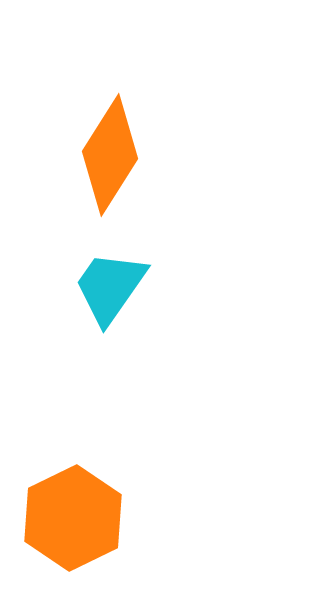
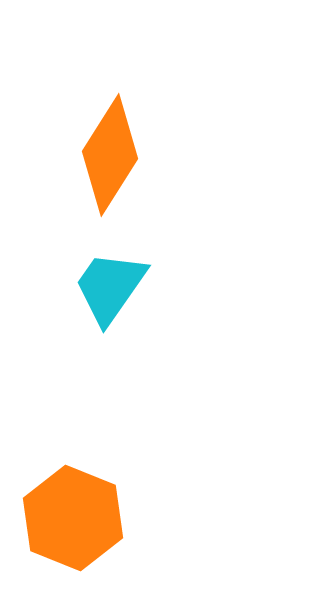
orange hexagon: rotated 12 degrees counterclockwise
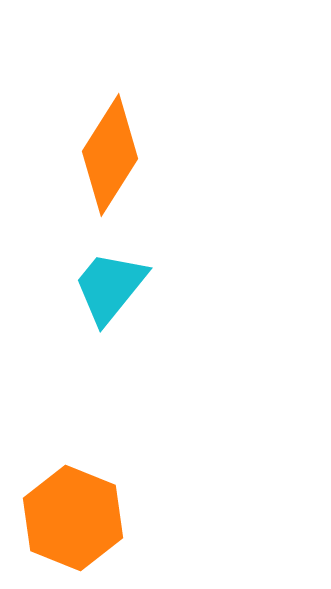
cyan trapezoid: rotated 4 degrees clockwise
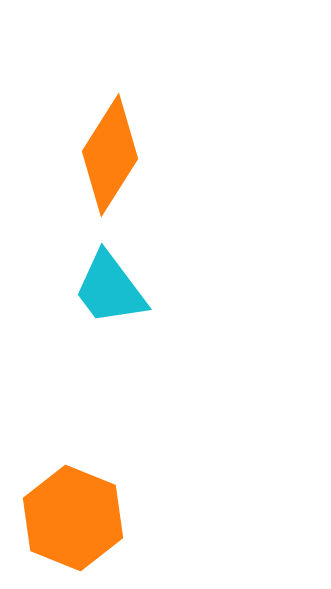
cyan trapezoid: moved 2 px down; rotated 76 degrees counterclockwise
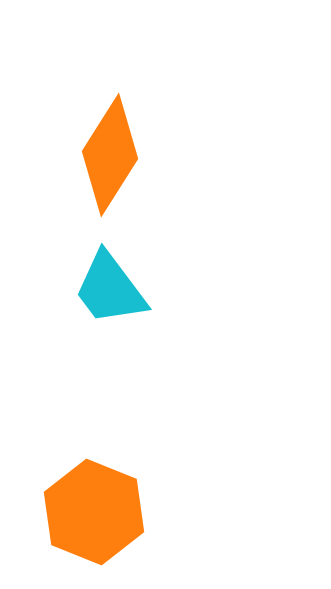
orange hexagon: moved 21 px right, 6 px up
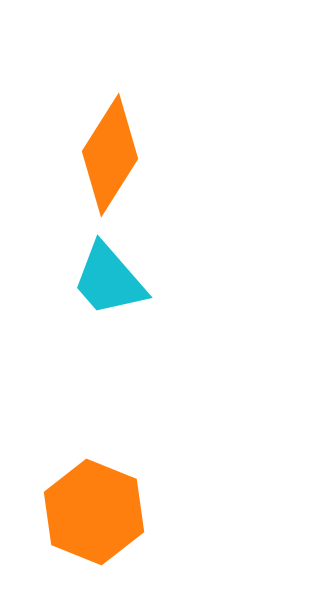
cyan trapezoid: moved 1 px left, 9 px up; rotated 4 degrees counterclockwise
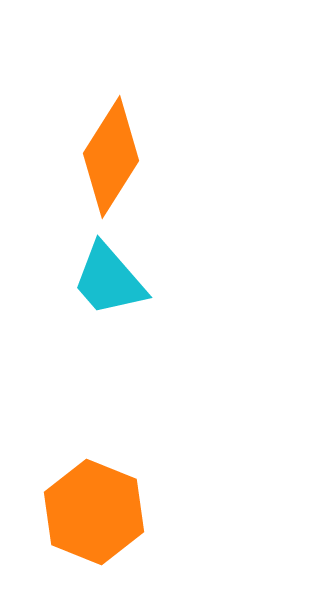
orange diamond: moved 1 px right, 2 px down
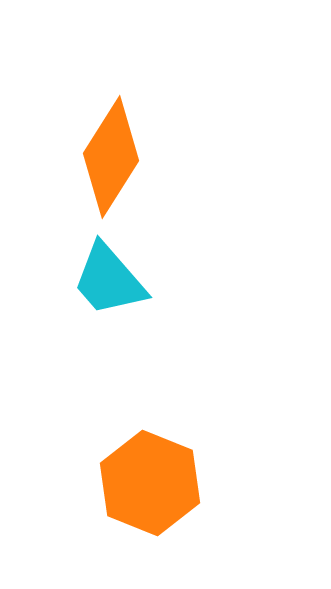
orange hexagon: moved 56 px right, 29 px up
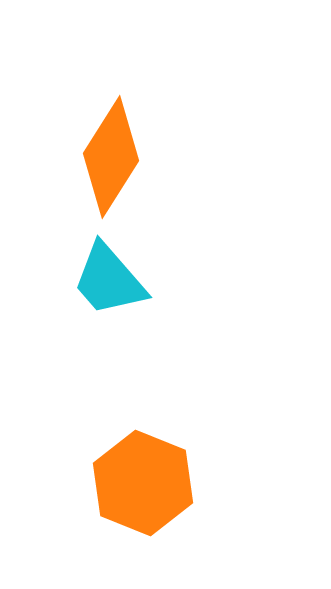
orange hexagon: moved 7 px left
